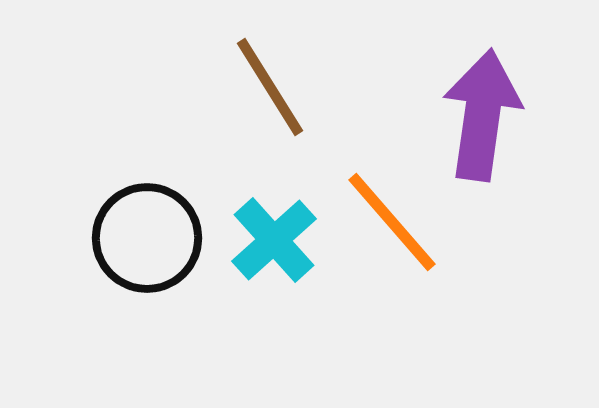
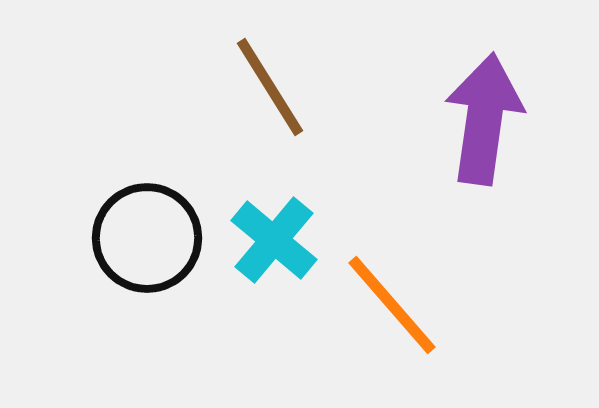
purple arrow: moved 2 px right, 4 px down
orange line: moved 83 px down
cyan cross: rotated 8 degrees counterclockwise
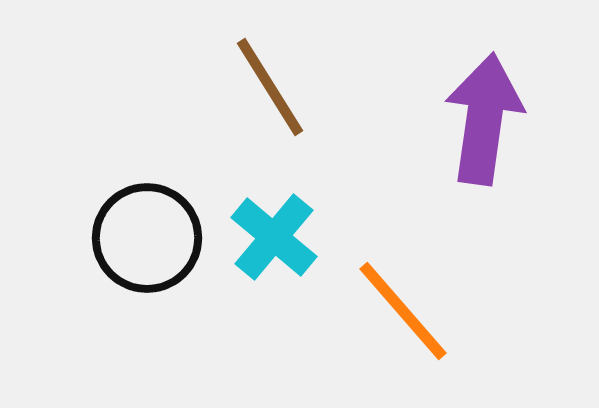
cyan cross: moved 3 px up
orange line: moved 11 px right, 6 px down
